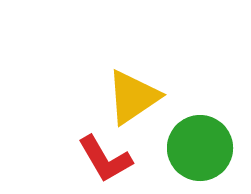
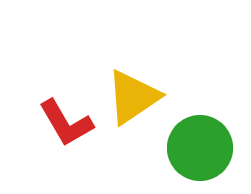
red L-shape: moved 39 px left, 36 px up
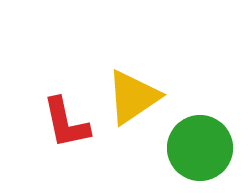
red L-shape: rotated 18 degrees clockwise
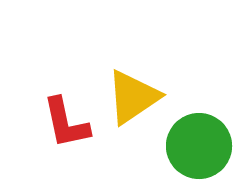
green circle: moved 1 px left, 2 px up
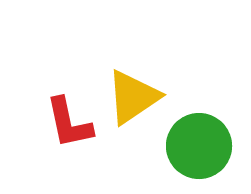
red L-shape: moved 3 px right
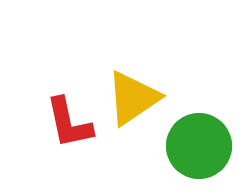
yellow triangle: moved 1 px down
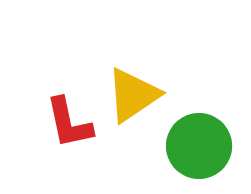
yellow triangle: moved 3 px up
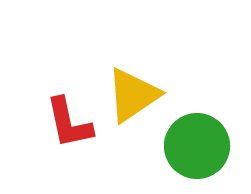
green circle: moved 2 px left
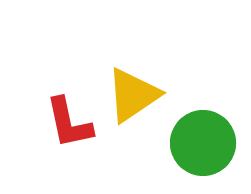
green circle: moved 6 px right, 3 px up
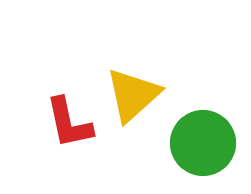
yellow triangle: rotated 8 degrees counterclockwise
